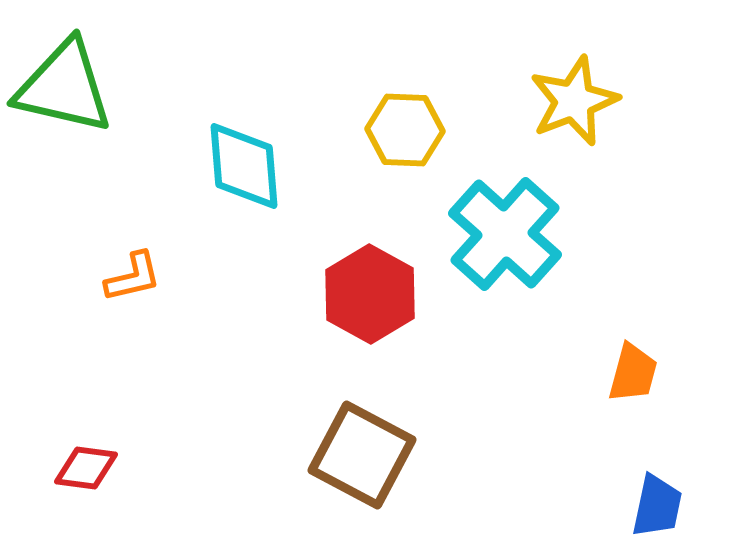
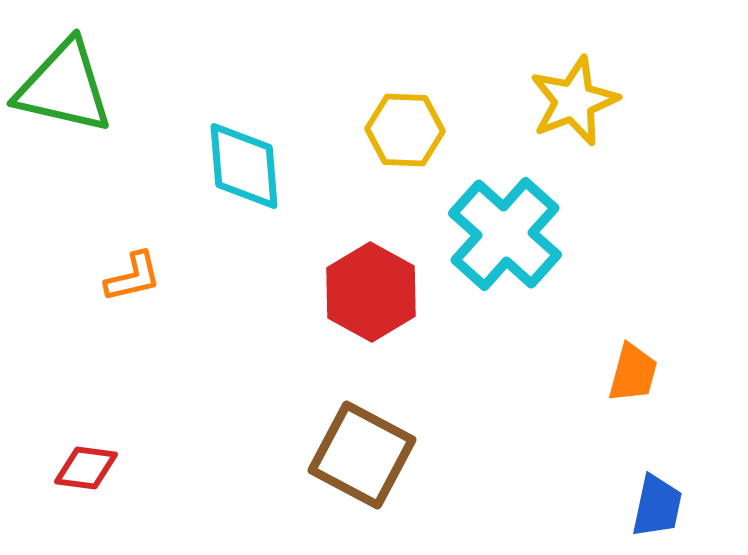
red hexagon: moved 1 px right, 2 px up
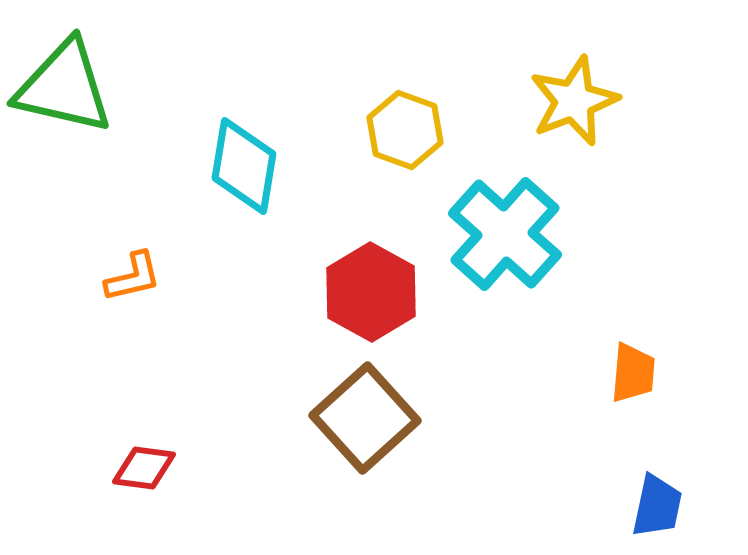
yellow hexagon: rotated 18 degrees clockwise
cyan diamond: rotated 14 degrees clockwise
orange trapezoid: rotated 10 degrees counterclockwise
brown square: moved 3 px right, 37 px up; rotated 20 degrees clockwise
red diamond: moved 58 px right
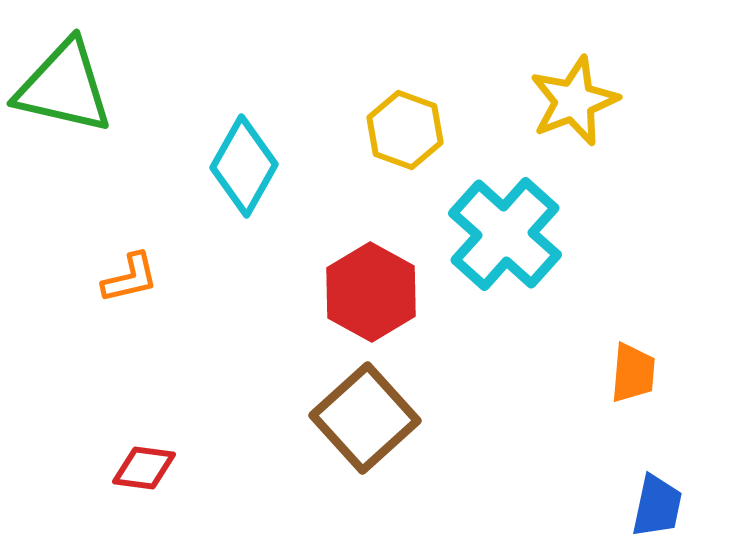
cyan diamond: rotated 20 degrees clockwise
orange L-shape: moved 3 px left, 1 px down
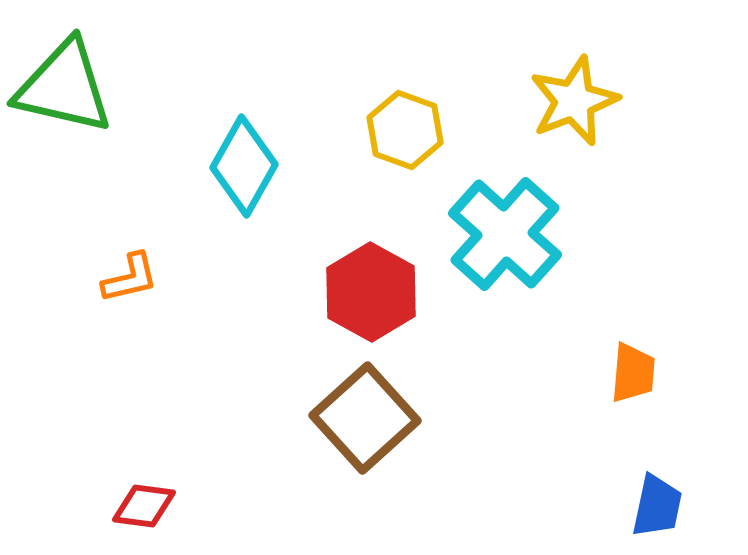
red diamond: moved 38 px down
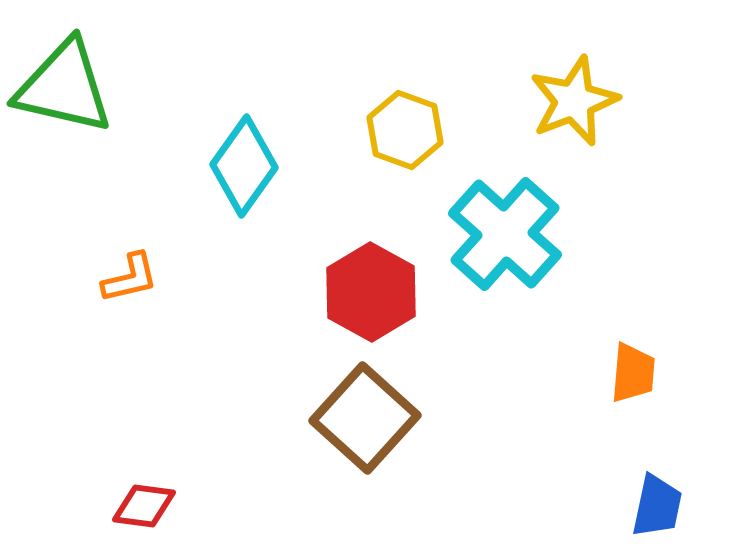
cyan diamond: rotated 6 degrees clockwise
brown square: rotated 6 degrees counterclockwise
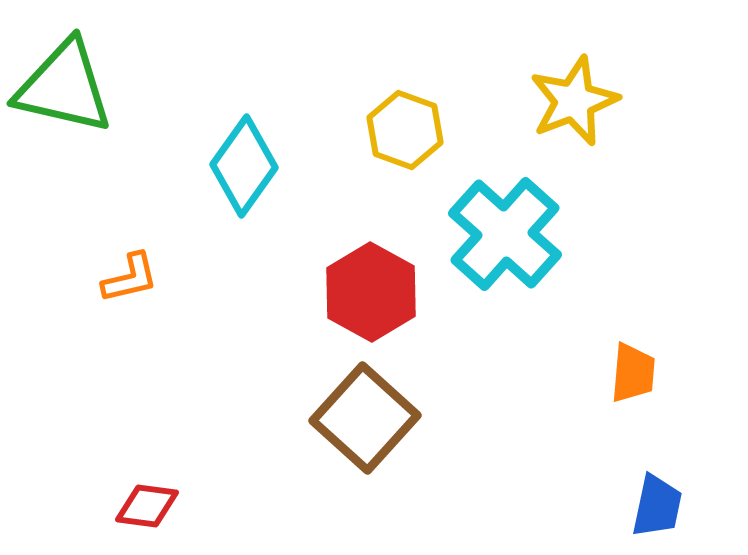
red diamond: moved 3 px right
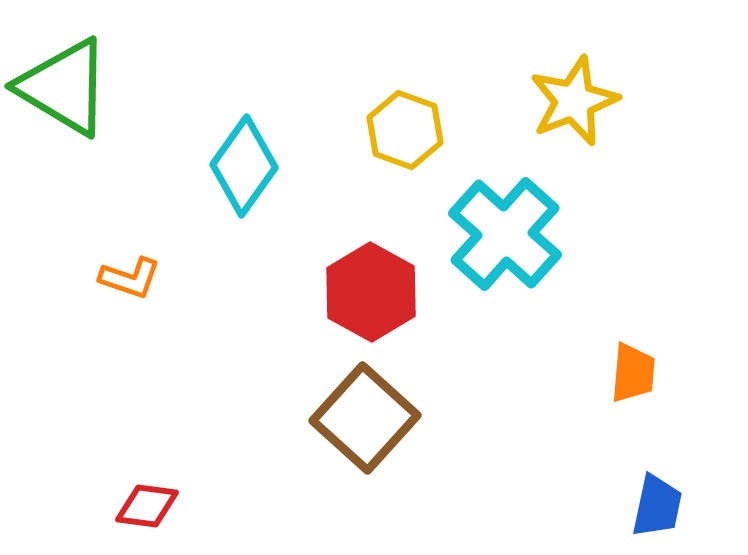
green triangle: rotated 18 degrees clockwise
orange L-shape: rotated 32 degrees clockwise
